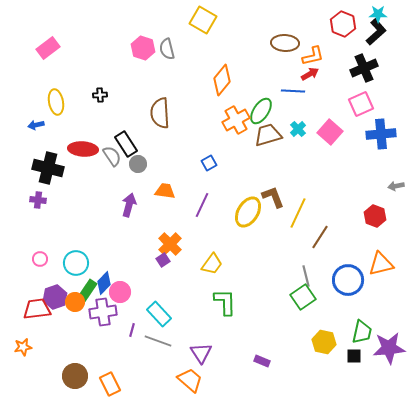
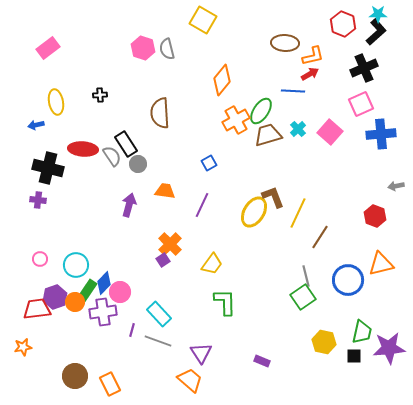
yellow ellipse at (248, 212): moved 6 px right
cyan circle at (76, 263): moved 2 px down
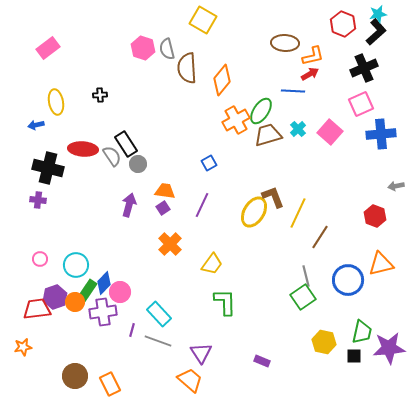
cyan star at (378, 14): rotated 12 degrees counterclockwise
brown semicircle at (160, 113): moved 27 px right, 45 px up
purple square at (163, 260): moved 52 px up
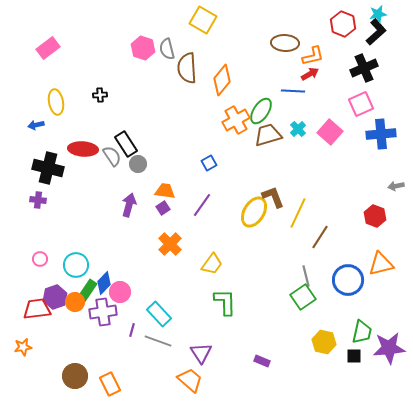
purple line at (202, 205): rotated 10 degrees clockwise
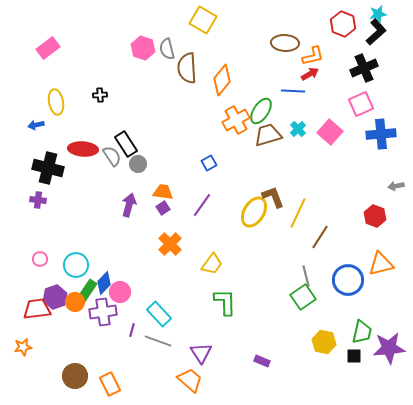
orange trapezoid at (165, 191): moved 2 px left, 1 px down
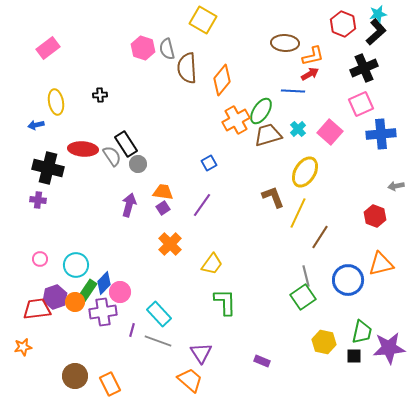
yellow ellipse at (254, 212): moved 51 px right, 40 px up
